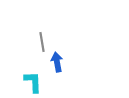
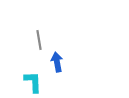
gray line: moved 3 px left, 2 px up
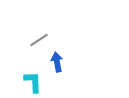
gray line: rotated 66 degrees clockwise
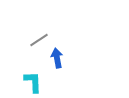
blue arrow: moved 4 px up
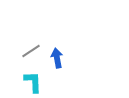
gray line: moved 8 px left, 11 px down
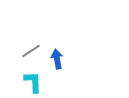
blue arrow: moved 1 px down
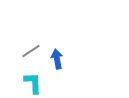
cyan L-shape: moved 1 px down
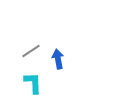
blue arrow: moved 1 px right
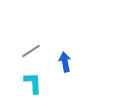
blue arrow: moved 7 px right, 3 px down
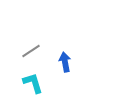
cyan L-shape: rotated 15 degrees counterclockwise
